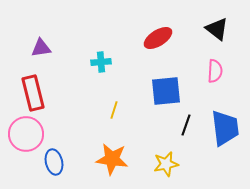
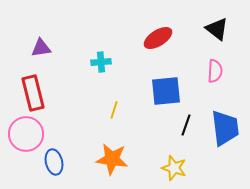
yellow star: moved 8 px right, 4 px down; rotated 30 degrees clockwise
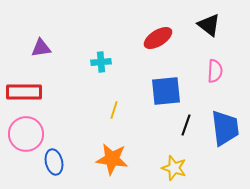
black triangle: moved 8 px left, 4 px up
red rectangle: moved 9 px left, 1 px up; rotated 76 degrees counterclockwise
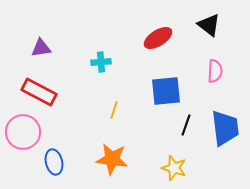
red rectangle: moved 15 px right; rotated 28 degrees clockwise
pink circle: moved 3 px left, 2 px up
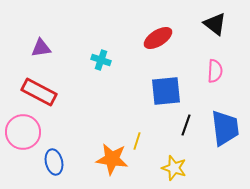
black triangle: moved 6 px right, 1 px up
cyan cross: moved 2 px up; rotated 24 degrees clockwise
yellow line: moved 23 px right, 31 px down
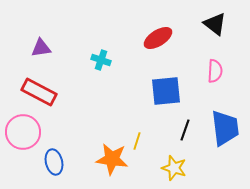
black line: moved 1 px left, 5 px down
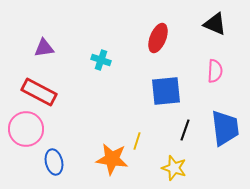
black triangle: rotated 15 degrees counterclockwise
red ellipse: rotated 36 degrees counterclockwise
purple triangle: moved 3 px right
pink circle: moved 3 px right, 3 px up
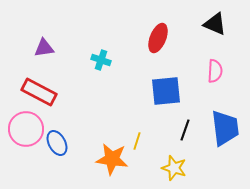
blue ellipse: moved 3 px right, 19 px up; rotated 15 degrees counterclockwise
